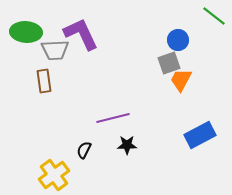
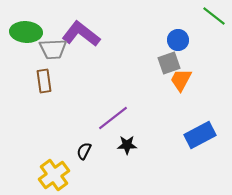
purple L-shape: rotated 27 degrees counterclockwise
gray trapezoid: moved 2 px left, 1 px up
purple line: rotated 24 degrees counterclockwise
black semicircle: moved 1 px down
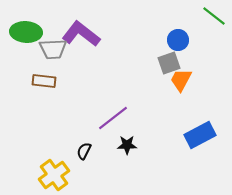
brown rectangle: rotated 75 degrees counterclockwise
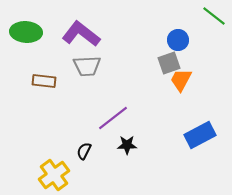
gray trapezoid: moved 34 px right, 17 px down
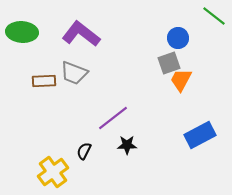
green ellipse: moved 4 px left
blue circle: moved 2 px up
gray trapezoid: moved 13 px left, 7 px down; rotated 24 degrees clockwise
brown rectangle: rotated 10 degrees counterclockwise
yellow cross: moved 1 px left, 3 px up
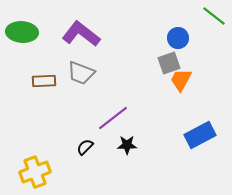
gray trapezoid: moved 7 px right
black semicircle: moved 1 px right, 4 px up; rotated 18 degrees clockwise
yellow cross: moved 18 px left; rotated 16 degrees clockwise
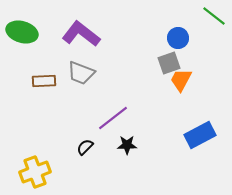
green ellipse: rotated 12 degrees clockwise
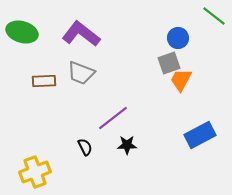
black semicircle: rotated 108 degrees clockwise
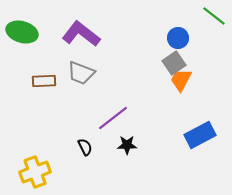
gray square: moved 5 px right; rotated 15 degrees counterclockwise
